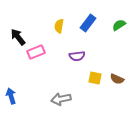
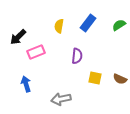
black arrow: rotated 96 degrees counterclockwise
purple semicircle: rotated 77 degrees counterclockwise
brown semicircle: moved 3 px right
blue arrow: moved 15 px right, 12 px up
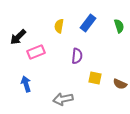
green semicircle: moved 1 px down; rotated 104 degrees clockwise
brown semicircle: moved 5 px down
gray arrow: moved 2 px right
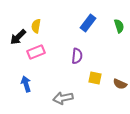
yellow semicircle: moved 23 px left
gray arrow: moved 1 px up
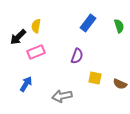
purple semicircle: rotated 14 degrees clockwise
blue arrow: rotated 49 degrees clockwise
gray arrow: moved 1 px left, 2 px up
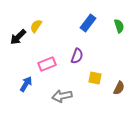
yellow semicircle: rotated 24 degrees clockwise
pink rectangle: moved 11 px right, 12 px down
brown semicircle: moved 1 px left, 4 px down; rotated 88 degrees counterclockwise
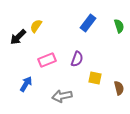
purple semicircle: moved 3 px down
pink rectangle: moved 4 px up
brown semicircle: rotated 40 degrees counterclockwise
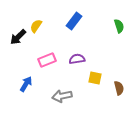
blue rectangle: moved 14 px left, 2 px up
purple semicircle: rotated 119 degrees counterclockwise
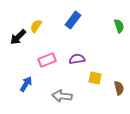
blue rectangle: moved 1 px left, 1 px up
gray arrow: rotated 18 degrees clockwise
